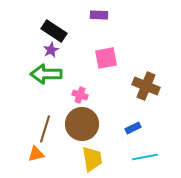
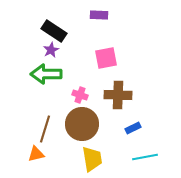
brown cross: moved 28 px left, 9 px down; rotated 20 degrees counterclockwise
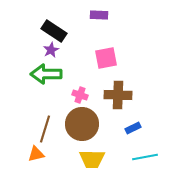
yellow trapezoid: rotated 100 degrees clockwise
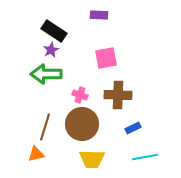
brown line: moved 2 px up
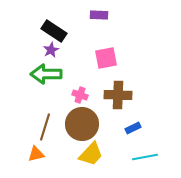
yellow trapezoid: moved 1 px left, 5 px up; rotated 48 degrees counterclockwise
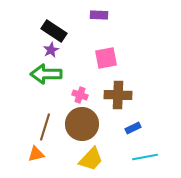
yellow trapezoid: moved 5 px down
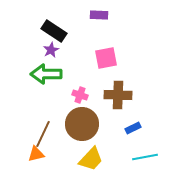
brown line: moved 2 px left, 7 px down; rotated 8 degrees clockwise
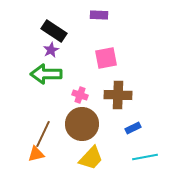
yellow trapezoid: moved 1 px up
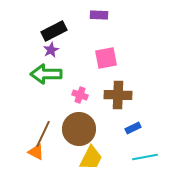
black rectangle: rotated 60 degrees counterclockwise
brown circle: moved 3 px left, 5 px down
orange triangle: moved 2 px up; rotated 42 degrees clockwise
yellow trapezoid: rotated 16 degrees counterclockwise
